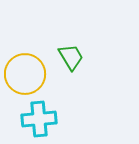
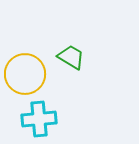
green trapezoid: rotated 28 degrees counterclockwise
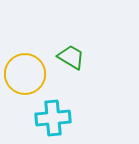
cyan cross: moved 14 px right, 1 px up
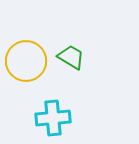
yellow circle: moved 1 px right, 13 px up
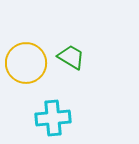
yellow circle: moved 2 px down
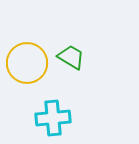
yellow circle: moved 1 px right
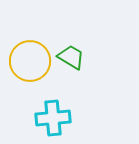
yellow circle: moved 3 px right, 2 px up
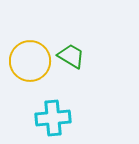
green trapezoid: moved 1 px up
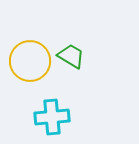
cyan cross: moved 1 px left, 1 px up
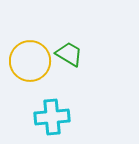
green trapezoid: moved 2 px left, 2 px up
